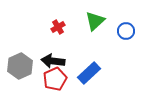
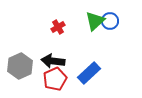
blue circle: moved 16 px left, 10 px up
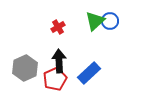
black arrow: moved 6 px right; rotated 80 degrees clockwise
gray hexagon: moved 5 px right, 2 px down
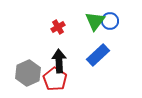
green triangle: rotated 10 degrees counterclockwise
gray hexagon: moved 3 px right, 5 px down
blue rectangle: moved 9 px right, 18 px up
red pentagon: rotated 15 degrees counterclockwise
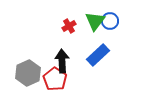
red cross: moved 11 px right, 1 px up
black arrow: moved 3 px right
